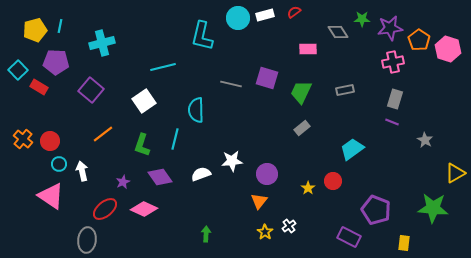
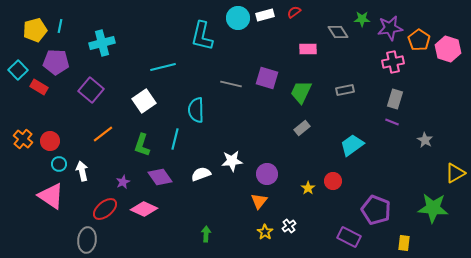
cyan trapezoid at (352, 149): moved 4 px up
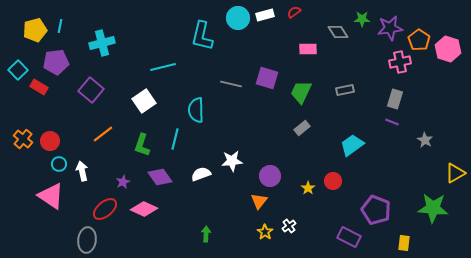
purple pentagon at (56, 62): rotated 10 degrees counterclockwise
pink cross at (393, 62): moved 7 px right
purple circle at (267, 174): moved 3 px right, 2 px down
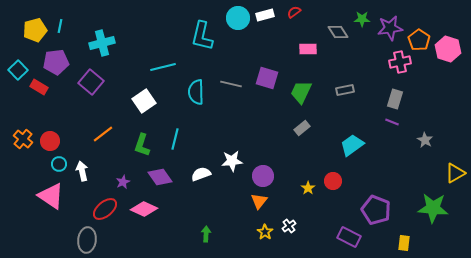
purple square at (91, 90): moved 8 px up
cyan semicircle at (196, 110): moved 18 px up
purple circle at (270, 176): moved 7 px left
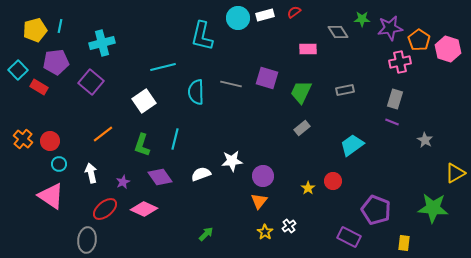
white arrow at (82, 171): moved 9 px right, 2 px down
green arrow at (206, 234): rotated 42 degrees clockwise
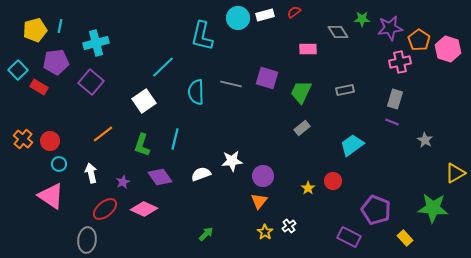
cyan cross at (102, 43): moved 6 px left
cyan line at (163, 67): rotated 30 degrees counterclockwise
yellow rectangle at (404, 243): moved 1 px right, 5 px up; rotated 49 degrees counterclockwise
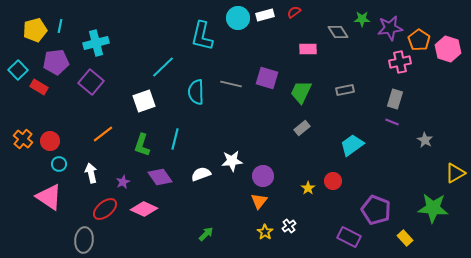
white square at (144, 101): rotated 15 degrees clockwise
pink triangle at (51, 196): moved 2 px left, 1 px down
gray ellipse at (87, 240): moved 3 px left
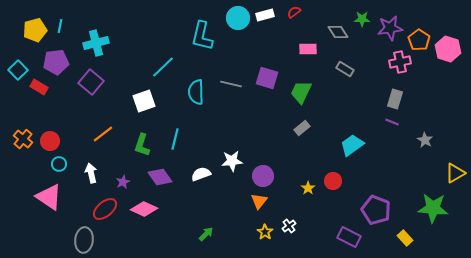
gray rectangle at (345, 90): moved 21 px up; rotated 42 degrees clockwise
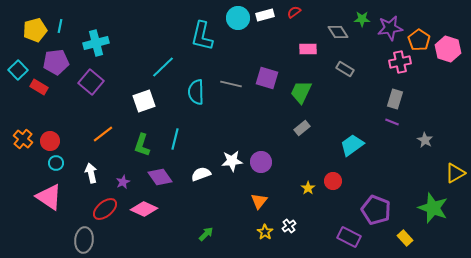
cyan circle at (59, 164): moved 3 px left, 1 px up
purple circle at (263, 176): moved 2 px left, 14 px up
green star at (433, 208): rotated 16 degrees clockwise
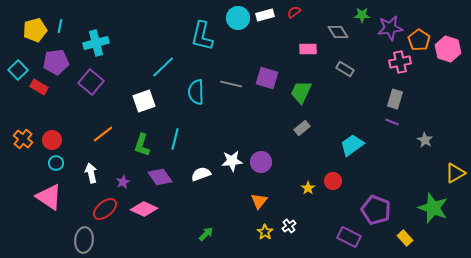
green star at (362, 19): moved 4 px up
red circle at (50, 141): moved 2 px right, 1 px up
